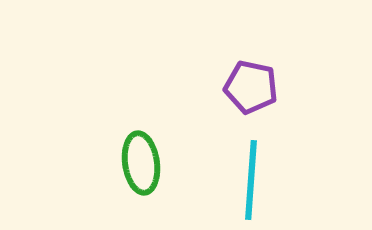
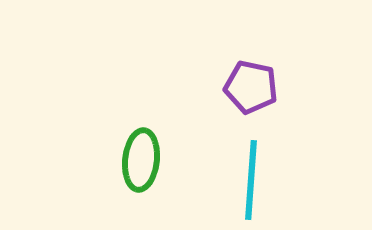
green ellipse: moved 3 px up; rotated 14 degrees clockwise
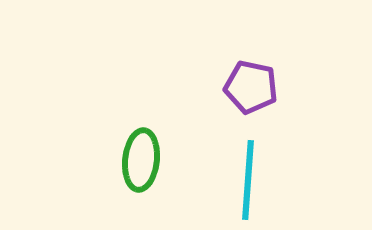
cyan line: moved 3 px left
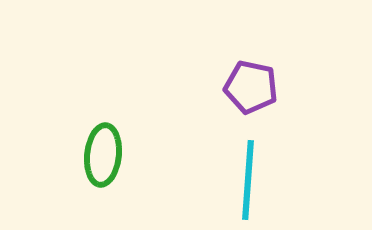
green ellipse: moved 38 px left, 5 px up
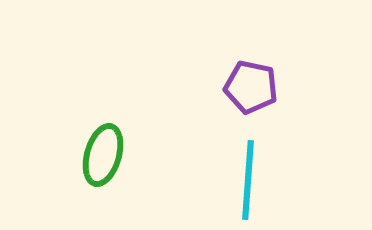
green ellipse: rotated 10 degrees clockwise
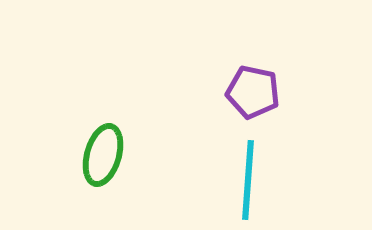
purple pentagon: moved 2 px right, 5 px down
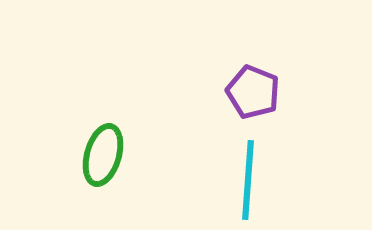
purple pentagon: rotated 10 degrees clockwise
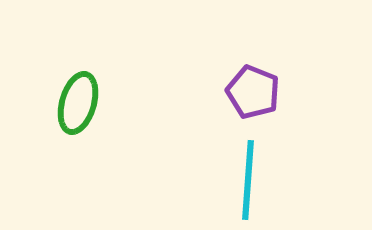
green ellipse: moved 25 px left, 52 px up
